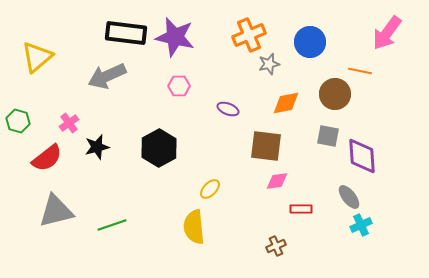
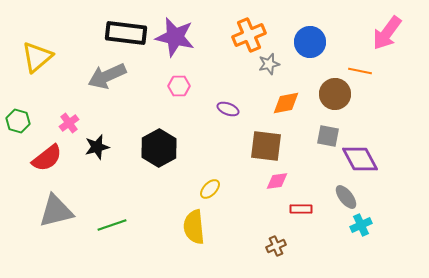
purple diamond: moved 2 px left, 3 px down; rotated 24 degrees counterclockwise
gray ellipse: moved 3 px left
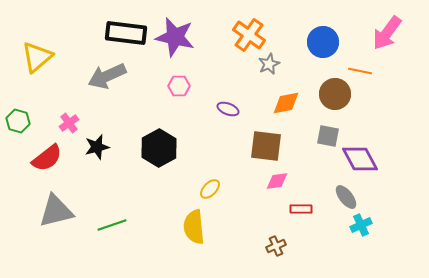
orange cross: rotated 32 degrees counterclockwise
blue circle: moved 13 px right
gray star: rotated 10 degrees counterclockwise
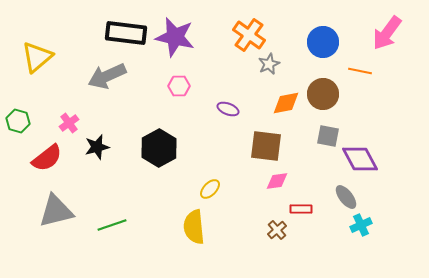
brown circle: moved 12 px left
brown cross: moved 1 px right, 16 px up; rotated 18 degrees counterclockwise
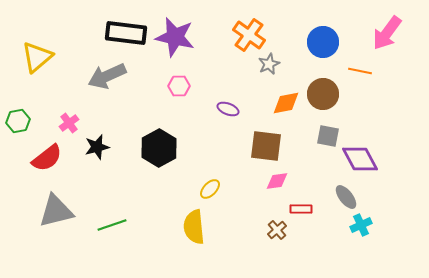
green hexagon: rotated 25 degrees counterclockwise
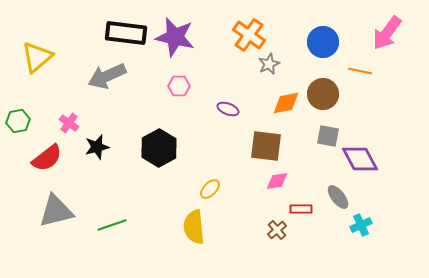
pink cross: rotated 18 degrees counterclockwise
gray ellipse: moved 8 px left
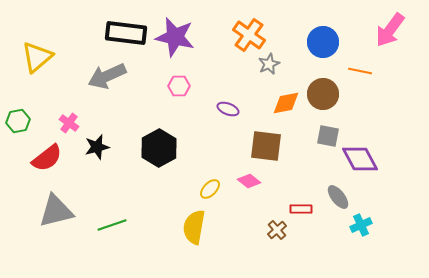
pink arrow: moved 3 px right, 3 px up
pink diamond: moved 28 px left; rotated 45 degrees clockwise
yellow semicircle: rotated 16 degrees clockwise
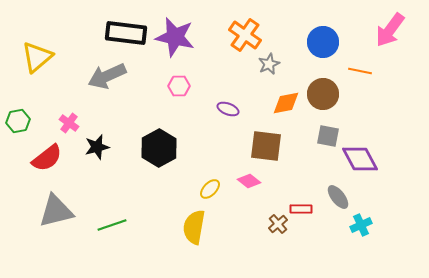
orange cross: moved 4 px left
brown cross: moved 1 px right, 6 px up
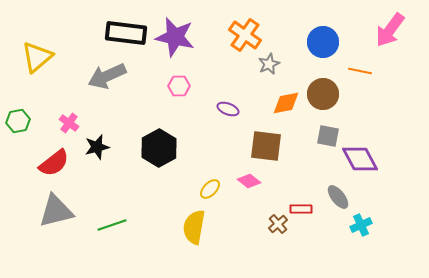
red semicircle: moved 7 px right, 5 px down
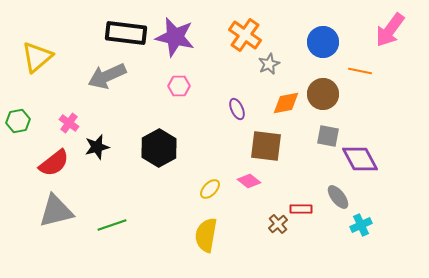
purple ellipse: moved 9 px right; rotated 45 degrees clockwise
yellow semicircle: moved 12 px right, 8 px down
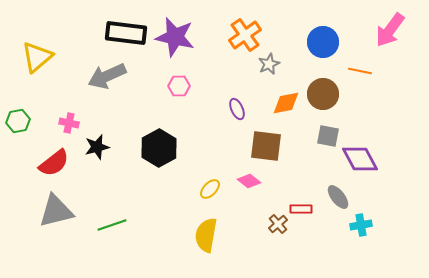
orange cross: rotated 20 degrees clockwise
pink cross: rotated 24 degrees counterclockwise
cyan cross: rotated 15 degrees clockwise
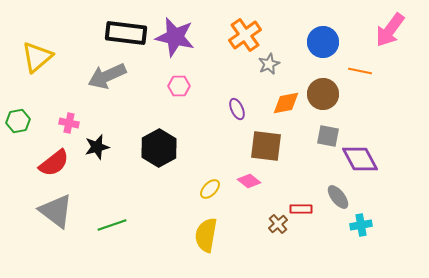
gray triangle: rotated 51 degrees clockwise
